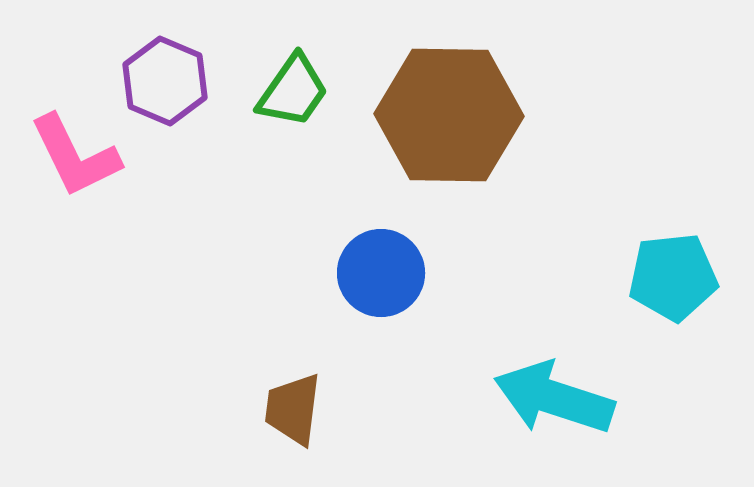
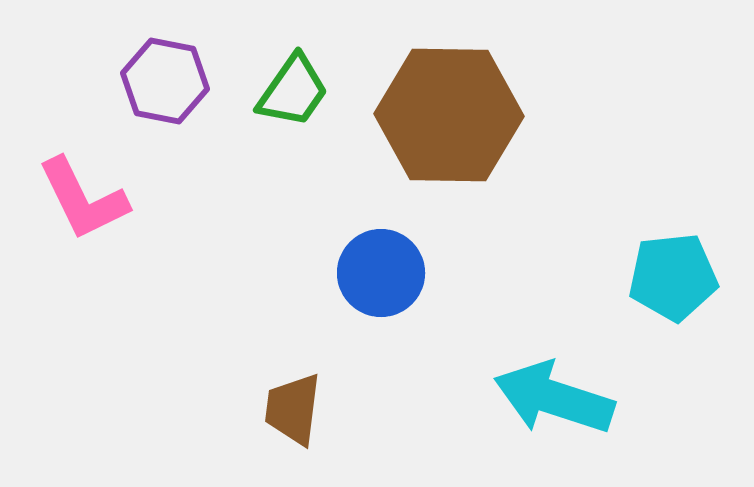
purple hexagon: rotated 12 degrees counterclockwise
pink L-shape: moved 8 px right, 43 px down
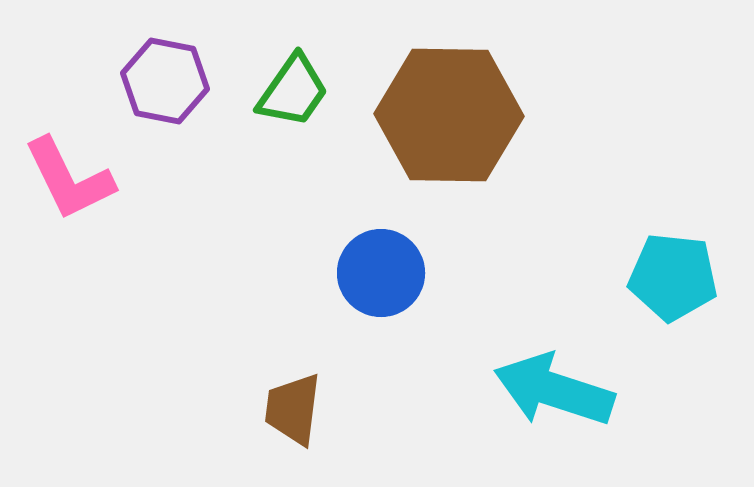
pink L-shape: moved 14 px left, 20 px up
cyan pentagon: rotated 12 degrees clockwise
cyan arrow: moved 8 px up
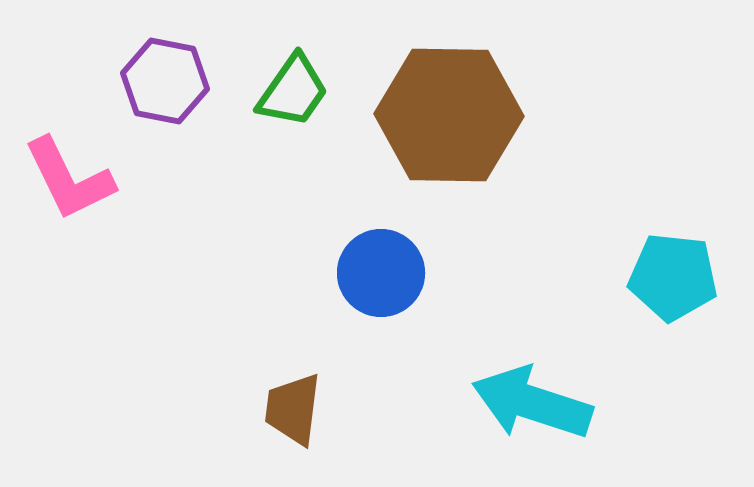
cyan arrow: moved 22 px left, 13 px down
